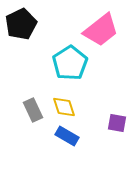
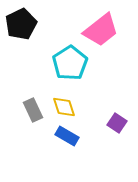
purple square: rotated 24 degrees clockwise
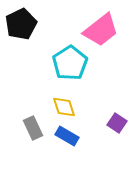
gray rectangle: moved 18 px down
